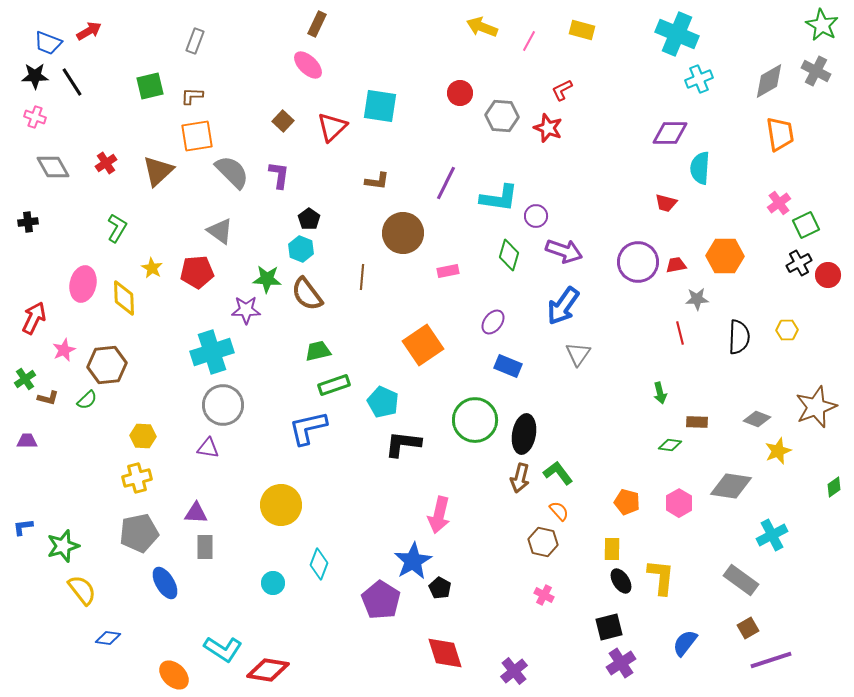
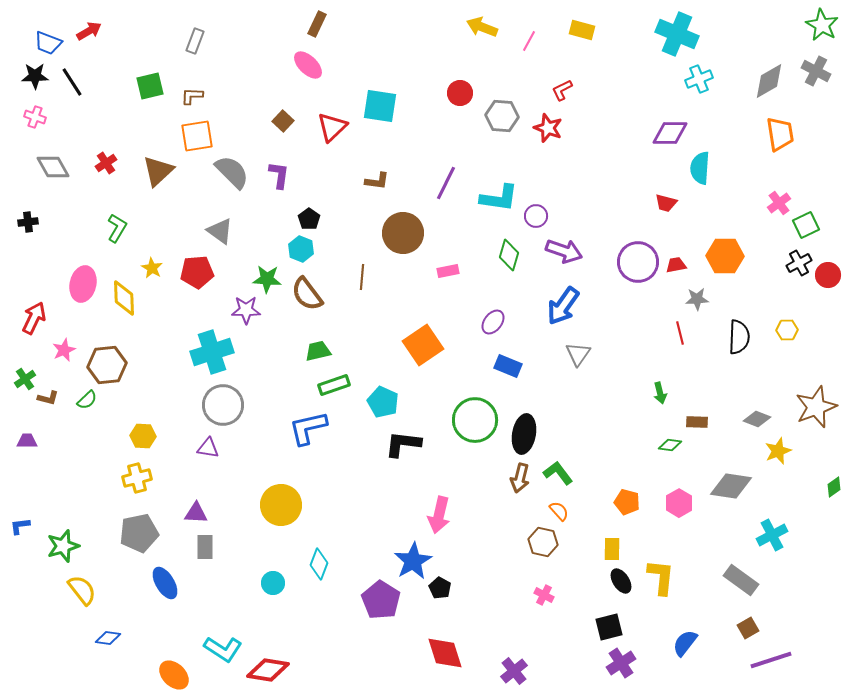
blue L-shape at (23, 527): moved 3 px left, 1 px up
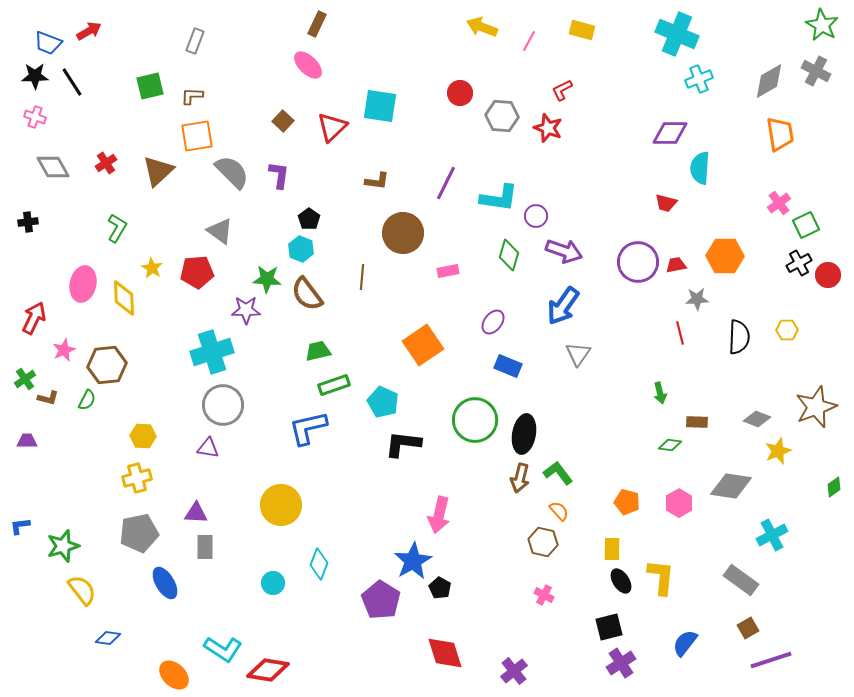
green semicircle at (87, 400): rotated 20 degrees counterclockwise
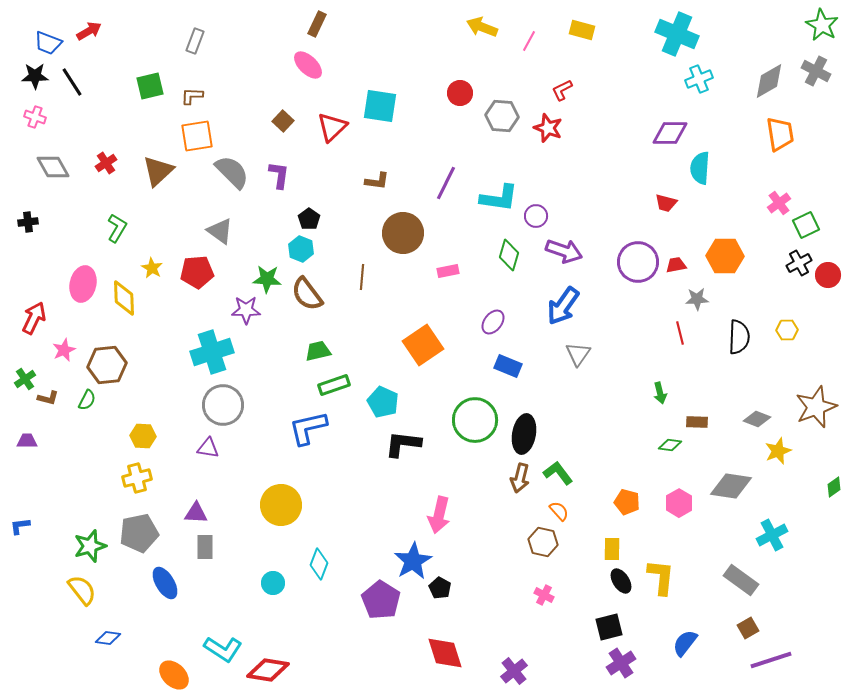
green star at (63, 546): moved 27 px right
